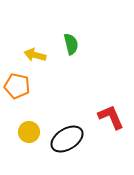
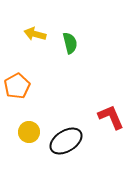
green semicircle: moved 1 px left, 1 px up
yellow arrow: moved 21 px up
orange pentagon: rotated 30 degrees clockwise
black ellipse: moved 1 px left, 2 px down
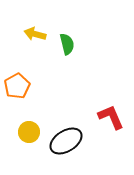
green semicircle: moved 3 px left, 1 px down
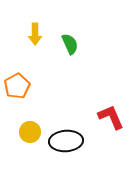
yellow arrow: rotated 105 degrees counterclockwise
green semicircle: moved 3 px right; rotated 10 degrees counterclockwise
yellow circle: moved 1 px right
black ellipse: rotated 28 degrees clockwise
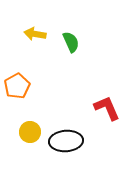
yellow arrow: rotated 100 degrees clockwise
green semicircle: moved 1 px right, 2 px up
red L-shape: moved 4 px left, 9 px up
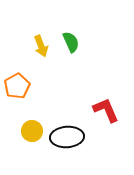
yellow arrow: moved 6 px right, 12 px down; rotated 120 degrees counterclockwise
red L-shape: moved 1 px left, 2 px down
yellow circle: moved 2 px right, 1 px up
black ellipse: moved 1 px right, 4 px up
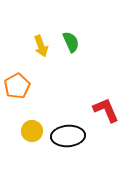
black ellipse: moved 1 px right, 1 px up
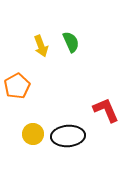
yellow circle: moved 1 px right, 3 px down
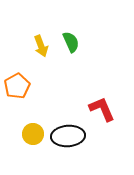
red L-shape: moved 4 px left, 1 px up
